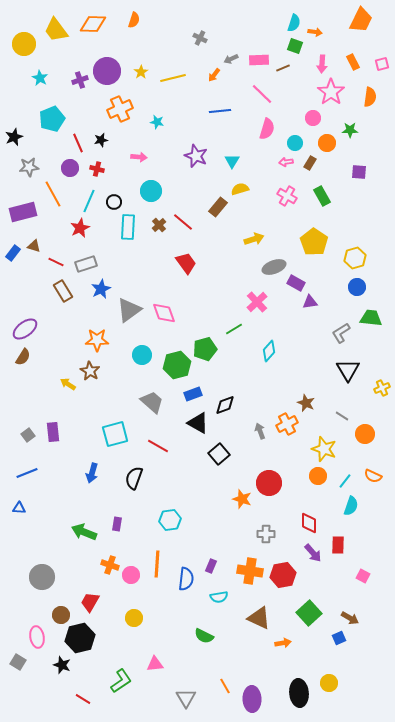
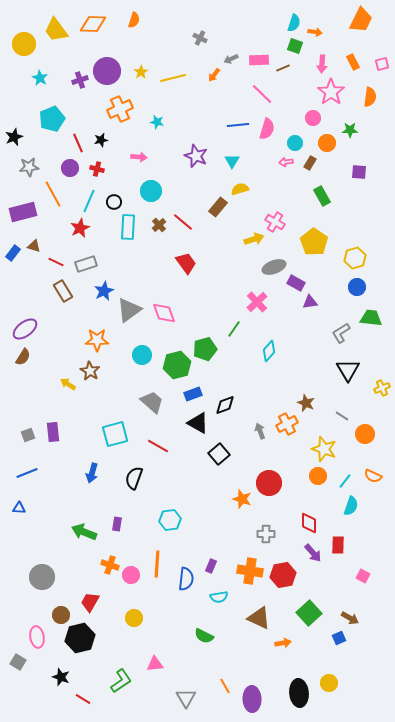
blue line at (220, 111): moved 18 px right, 14 px down
pink cross at (287, 196): moved 12 px left, 26 px down
blue star at (101, 289): moved 3 px right, 2 px down
green line at (234, 329): rotated 24 degrees counterclockwise
gray square at (28, 435): rotated 16 degrees clockwise
black star at (62, 665): moved 1 px left, 12 px down
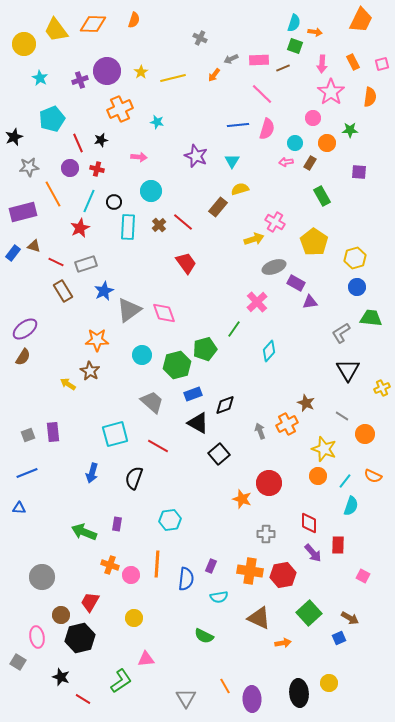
pink triangle at (155, 664): moved 9 px left, 5 px up
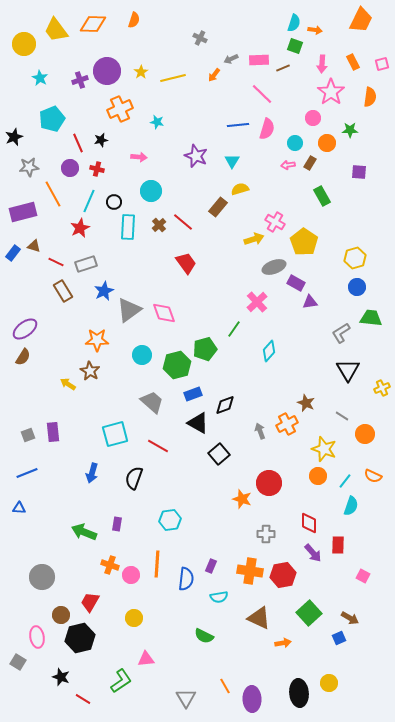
orange arrow at (315, 32): moved 2 px up
pink arrow at (286, 162): moved 2 px right, 3 px down
yellow pentagon at (314, 242): moved 10 px left
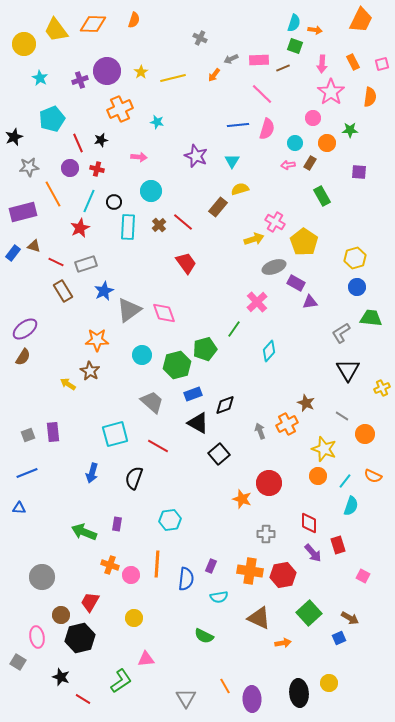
red rectangle at (338, 545): rotated 18 degrees counterclockwise
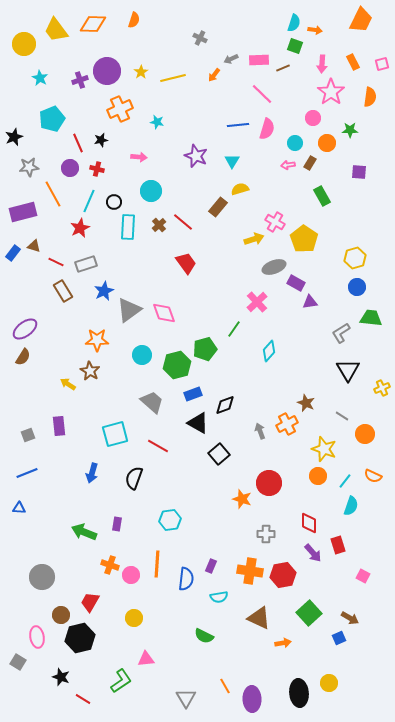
yellow pentagon at (304, 242): moved 3 px up
purple rectangle at (53, 432): moved 6 px right, 6 px up
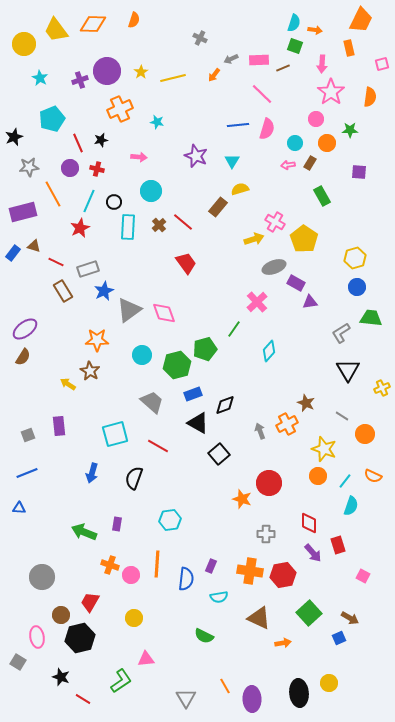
orange rectangle at (353, 62): moved 4 px left, 14 px up; rotated 14 degrees clockwise
pink circle at (313, 118): moved 3 px right, 1 px down
gray rectangle at (86, 264): moved 2 px right, 5 px down
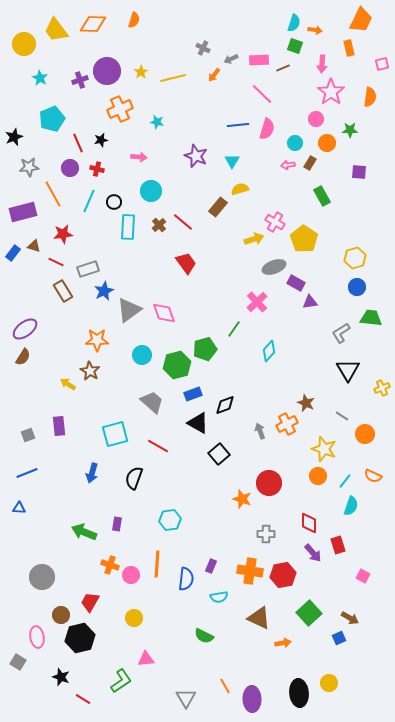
gray cross at (200, 38): moved 3 px right, 10 px down
red star at (80, 228): moved 17 px left, 6 px down; rotated 18 degrees clockwise
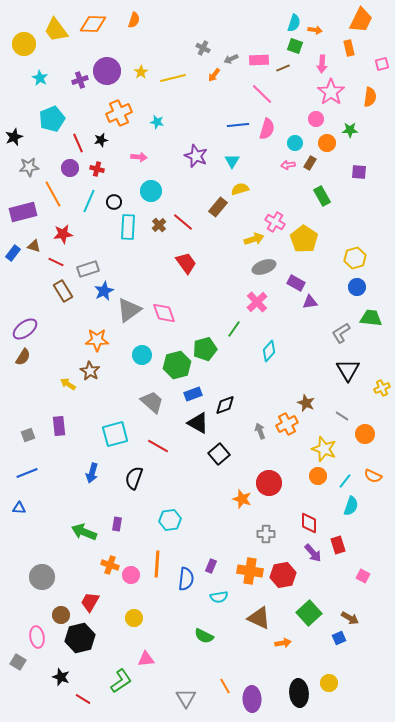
orange cross at (120, 109): moved 1 px left, 4 px down
gray ellipse at (274, 267): moved 10 px left
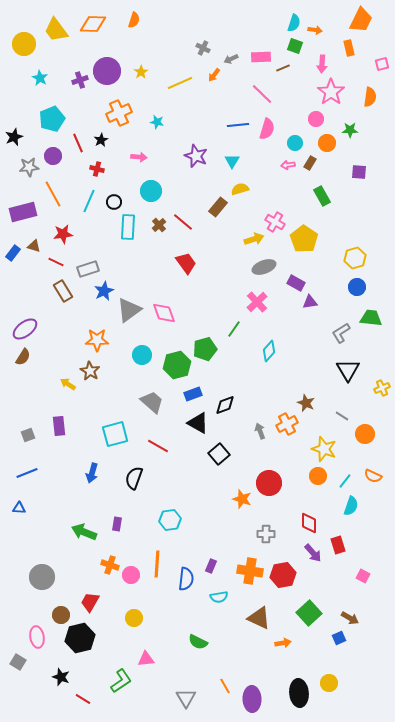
pink rectangle at (259, 60): moved 2 px right, 3 px up
yellow line at (173, 78): moved 7 px right, 5 px down; rotated 10 degrees counterclockwise
black star at (101, 140): rotated 16 degrees counterclockwise
purple circle at (70, 168): moved 17 px left, 12 px up
green semicircle at (204, 636): moved 6 px left, 6 px down
